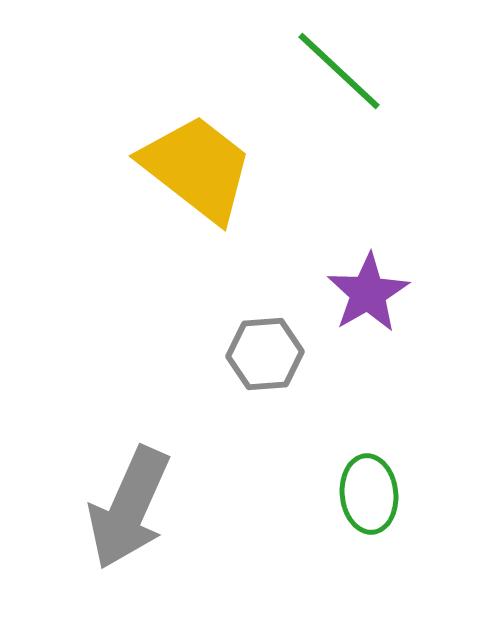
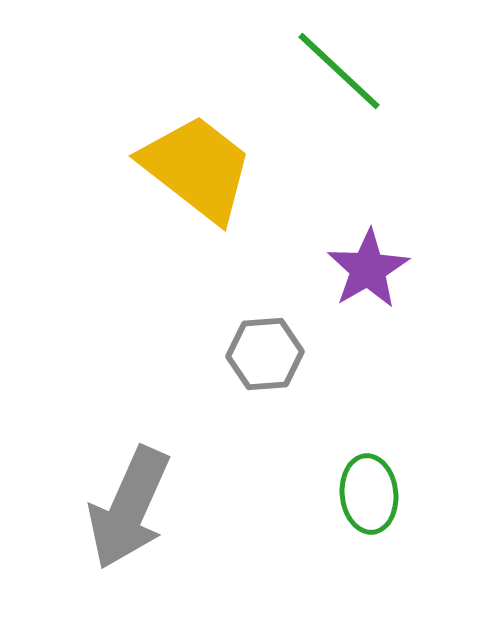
purple star: moved 24 px up
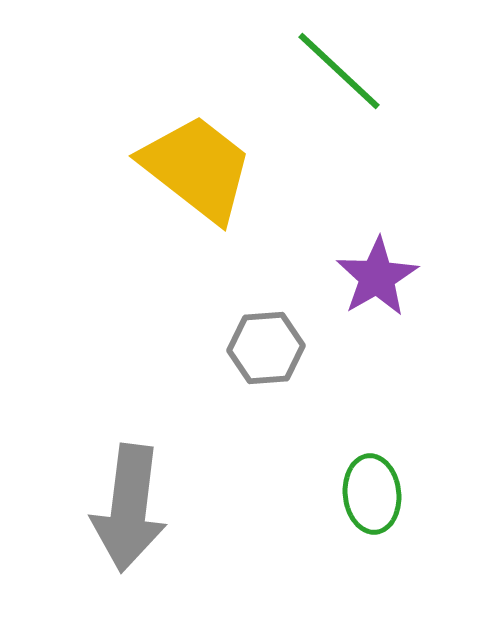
purple star: moved 9 px right, 8 px down
gray hexagon: moved 1 px right, 6 px up
green ellipse: moved 3 px right
gray arrow: rotated 17 degrees counterclockwise
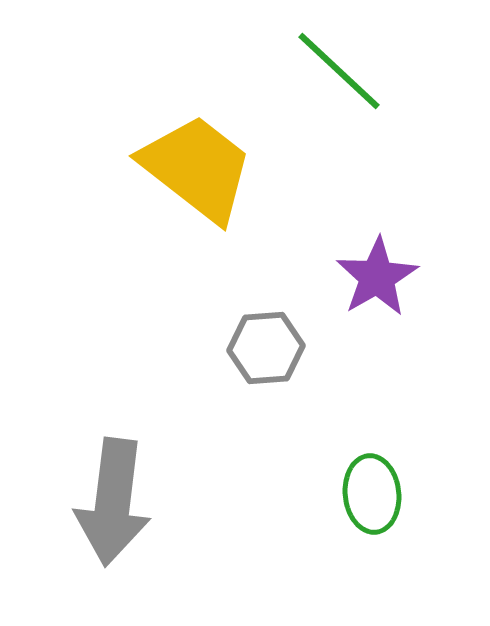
gray arrow: moved 16 px left, 6 px up
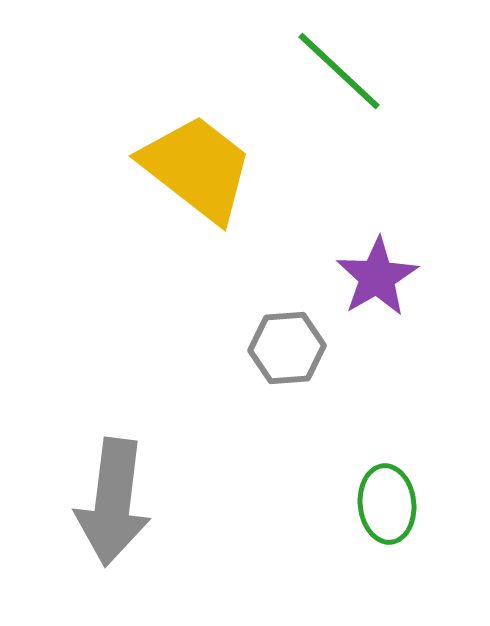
gray hexagon: moved 21 px right
green ellipse: moved 15 px right, 10 px down
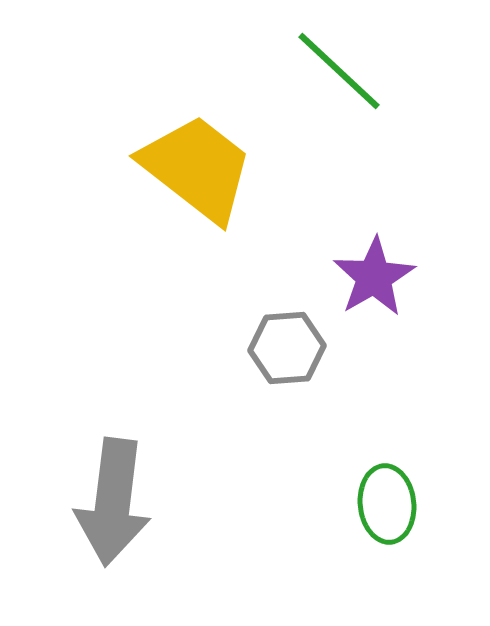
purple star: moved 3 px left
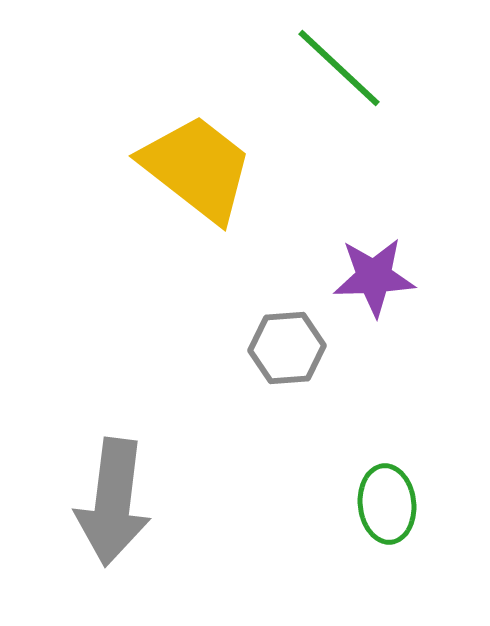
green line: moved 3 px up
purple star: rotated 28 degrees clockwise
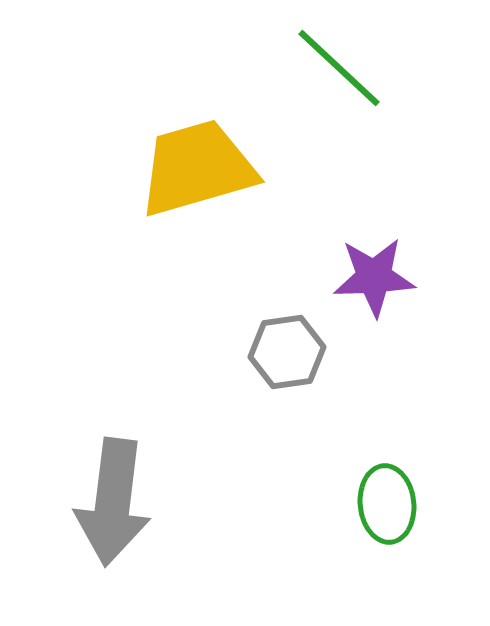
yellow trapezoid: rotated 54 degrees counterclockwise
gray hexagon: moved 4 px down; rotated 4 degrees counterclockwise
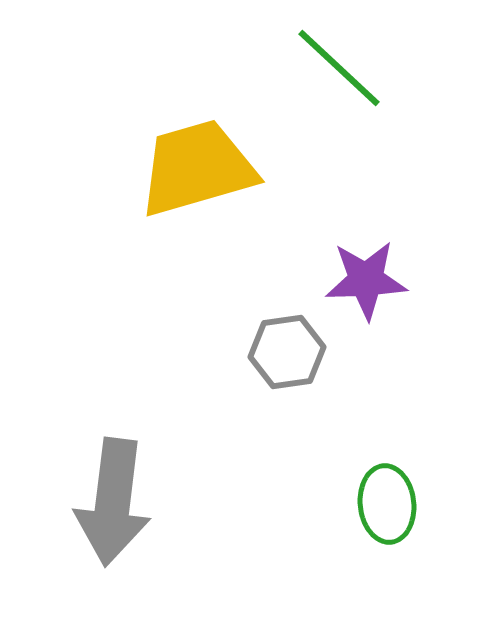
purple star: moved 8 px left, 3 px down
